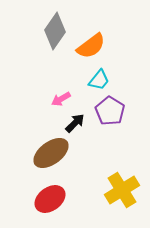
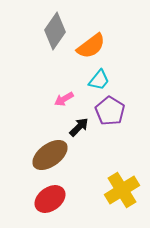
pink arrow: moved 3 px right
black arrow: moved 4 px right, 4 px down
brown ellipse: moved 1 px left, 2 px down
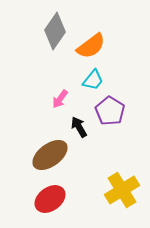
cyan trapezoid: moved 6 px left
pink arrow: moved 4 px left; rotated 24 degrees counterclockwise
black arrow: rotated 75 degrees counterclockwise
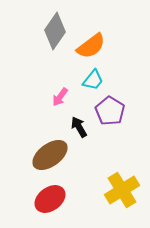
pink arrow: moved 2 px up
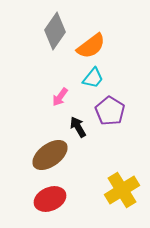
cyan trapezoid: moved 2 px up
black arrow: moved 1 px left
red ellipse: rotated 12 degrees clockwise
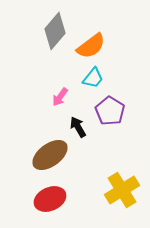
gray diamond: rotated 6 degrees clockwise
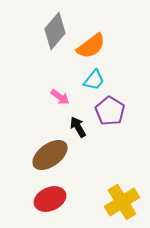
cyan trapezoid: moved 1 px right, 2 px down
pink arrow: rotated 90 degrees counterclockwise
yellow cross: moved 12 px down
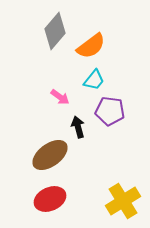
purple pentagon: rotated 24 degrees counterclockwise
black arrow: rotated 15 degrees clockwise
yellow cross: moved 1 px right, 1 px up
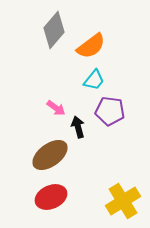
gray diamond: moved 1 px left, 1 px up
pink arrow: moved 4 px left, 11 px down
red ellipse: moved 1 px right, 2 px up
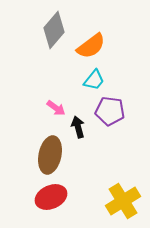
brown ellipse: rotated 42 degrees counterclockwise
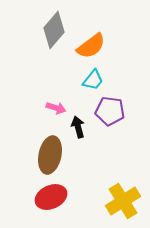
cyan trapezoid: moved 1 px left
pink arrow: rotated 18 degrees counterclockwise
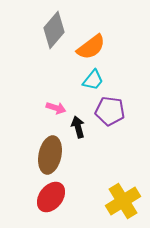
orange semicircle: moved 1 px down
red ellipse: rotated 28 degrees counterclockwise
